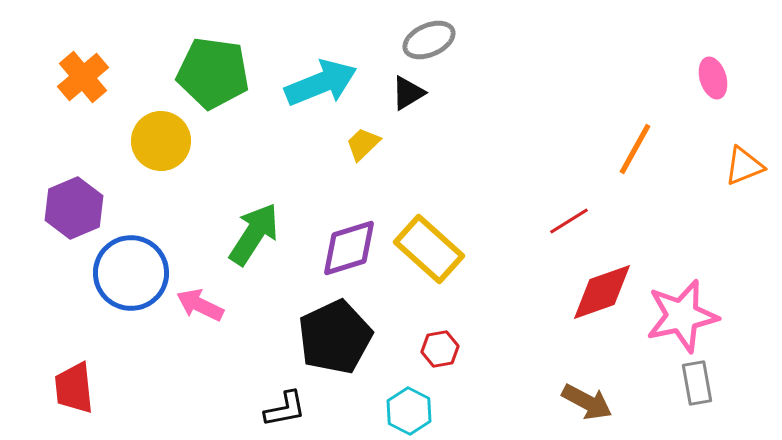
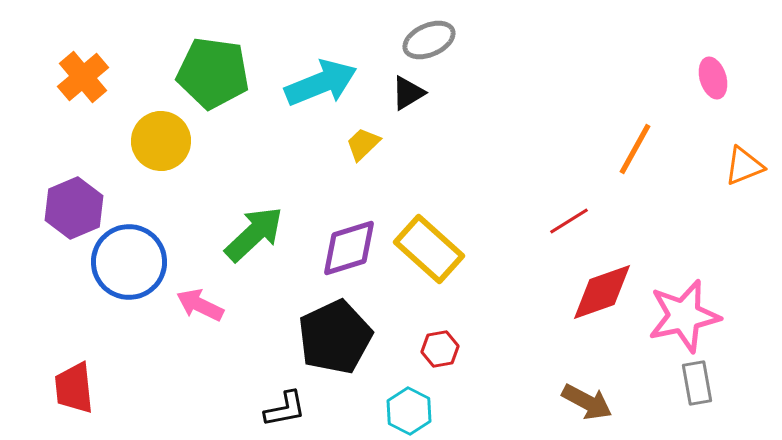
green arrow: rotated 14 degrees clockwise
blue circle: moved 2 px left, 11 px up
pink star: moved 2 px right
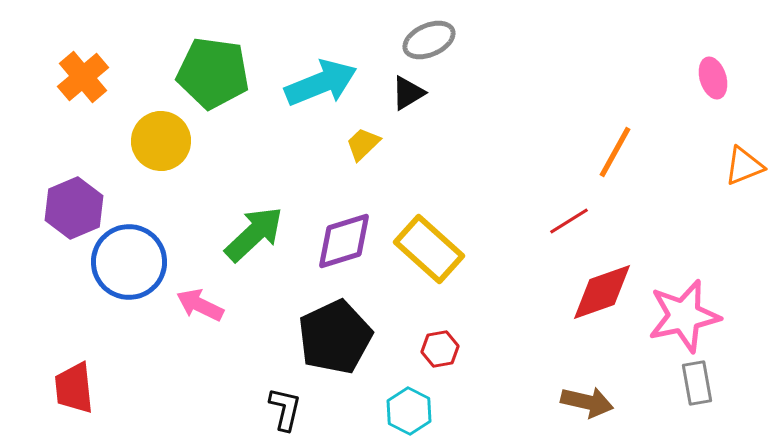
orange line: moved 20 px left, 3 px down
purple diamond: moved 5 px left, 7 px up
brown arrow: rotated 15 degrees counterclockwise
black L-shape: rotated 66 degrees counterclockwise
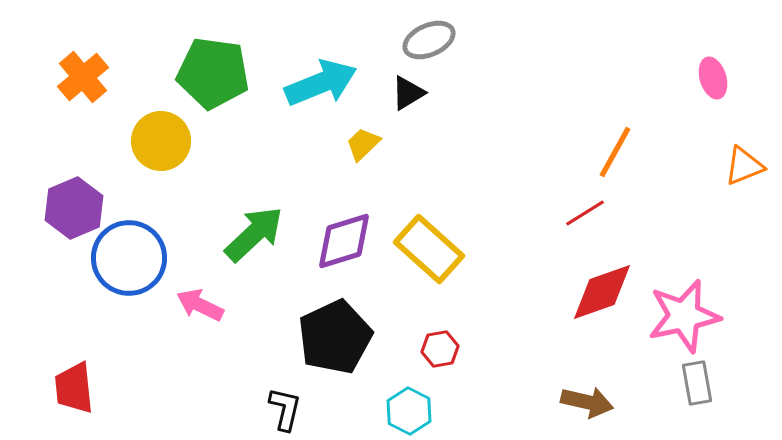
red line: moved 16 px right, 8 px up
blue circle: moved 4 px up
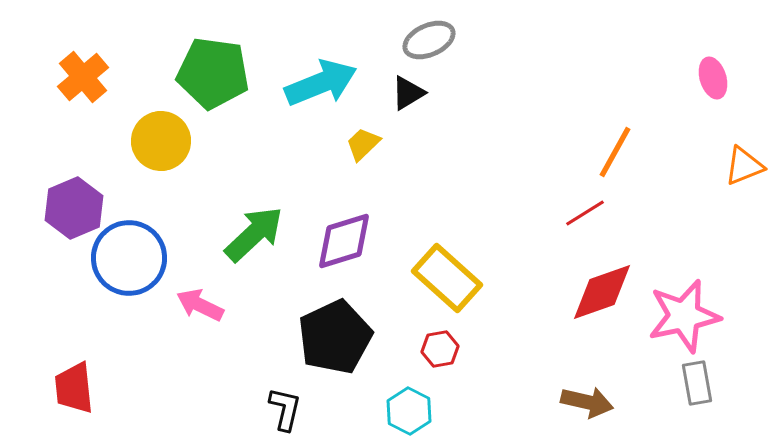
yellow rectangle: moved 18 px right, 29 px down
